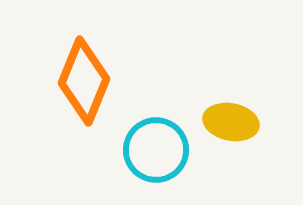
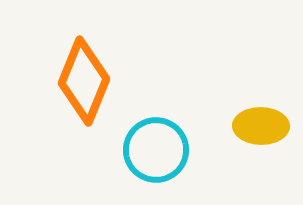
yellow ellipse: moved 30 px right, 4 px down; rotated 10 degrees counterclockwise
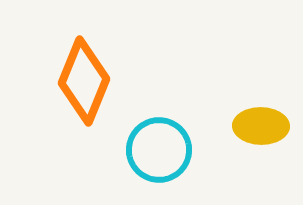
cyan circle: moved 3 px right
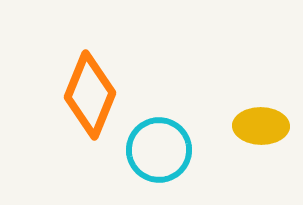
orange diamond: moved 6 px right, 14 px down
